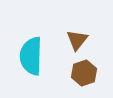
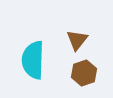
cyan semicircle: moved 2 px right, 4 px down
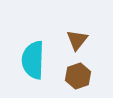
brown hexagon: moved 6 px left, 3 px down
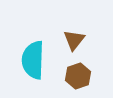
brown triangle: moved 3 px left
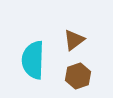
brown triangle: rotated 15 degrees clockwise
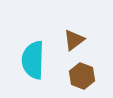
brown hexagon: moved 4 px right; rotated 20 degrees counterclockwise
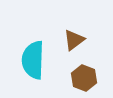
brown hexagon: moved 2 px right, 2 px down
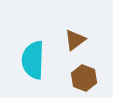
brown triangle: moved 1 px right
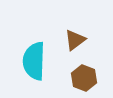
cyan semicircle: moved 1 px right, 1 px down
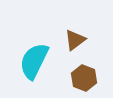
cyan semicircle: rotated 24 degrees clockwise
